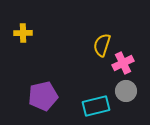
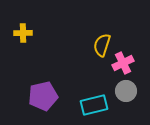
cyan rectangle: moved 2 px left, 1 px up
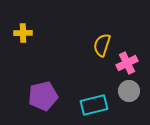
pink cross: moved 4 px right
gray circle: moved 3 px right
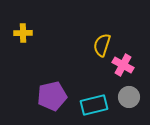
pink cross: moved 4 px left, 2 px down; rotated 35 degrees counterclockwise
gray circle: moved 6 px down
purple pentagon: moved 9 px right
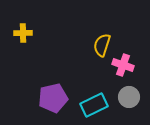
pink cross: rotated 10 degrees counterclockwise
purple pentagon: moved 1 px right, 2 px down
cyan rectangle: rotated 12 degrees counterclockwise
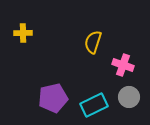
yellow semicircle: moved 9 px left, 3 px up
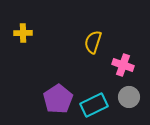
purple pentagon: moved 5 px right, 1 px down; rotated 20 degrees counterclockwise
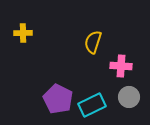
pink cross: moved 2 px left, 1 px down; rotated 15 degrees counterclockwise
purple pentagon: rotated 12 degrees counterclockwise
cyan rectangle: moved 2 px left
